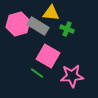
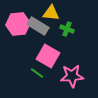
pink hexagon: rotated 10 degrees clockwise
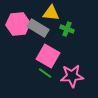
gray rectangle: moved 2 px down
green line: moved 8 px right
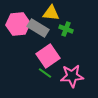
green cross: moved 1 px left
pink square: rotated 25 degrees clockwise
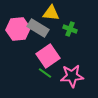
pink hexagon: moved 5 px down
green cross: moved 4 px right
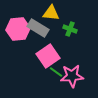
green line: moved 11 px right, 1 px up
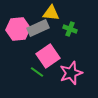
gray rectangle: rotated 55 degrees counterclockwise
green line: moved 19 px left
pink star: moved 1 px left, 3 px up; rotated 15 degrees counterclockwise
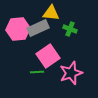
green line: rotated 40 degrees counterclockwise
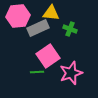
pink hexagon: moved 13 px up
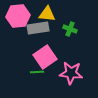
yellow triangle: moved 4 px left, 1 px down
gray rectangle: rotated 15 degrees clockwise
pink square: moved 3 px left, 1 px down
pink star: rotated 25 degrees clockwise
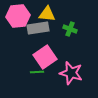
pink star: rotated 10 degrees clockwise
